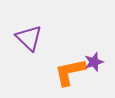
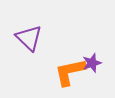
purple star: moved 2 px left, 1 px down
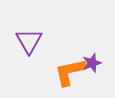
purple triangle: moved 3 px down; rotated 16 degrees clockwise
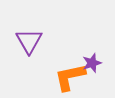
orange L-shape: moved 5 px down
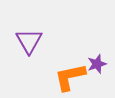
purple star: moved 5 px right, 1 px down
